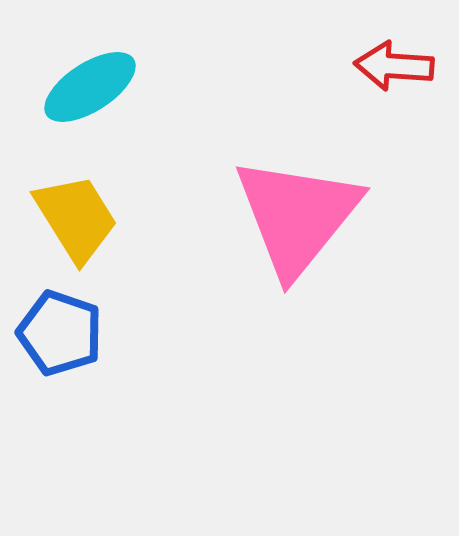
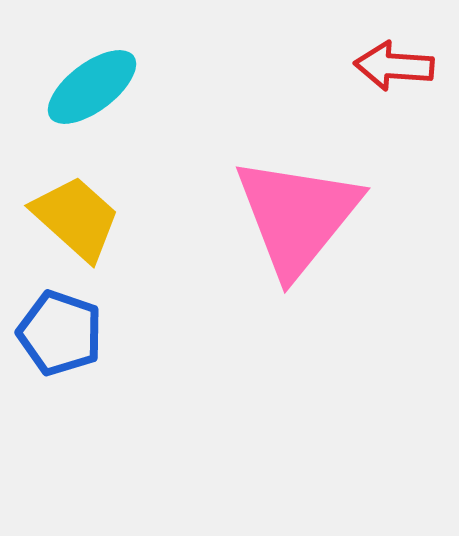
cyan ellipse: moved 2 px right; rotated 4 degrees counterclockwise
yellow trapezoid: rotated 16 degrees counterclockwise
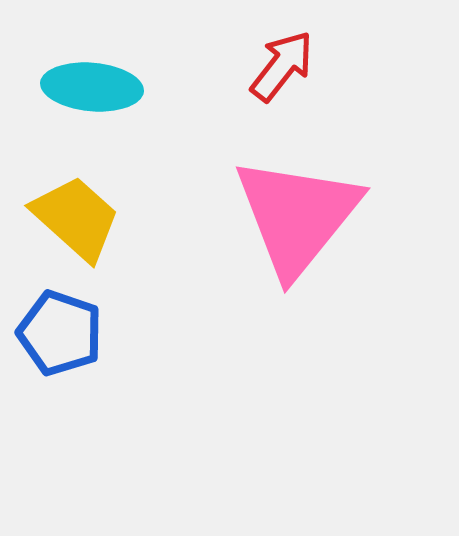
red arrow: moved 112 px left; rotated 124 degrees clockwise
cyan ellipse: rotated 42 degrees clockwise
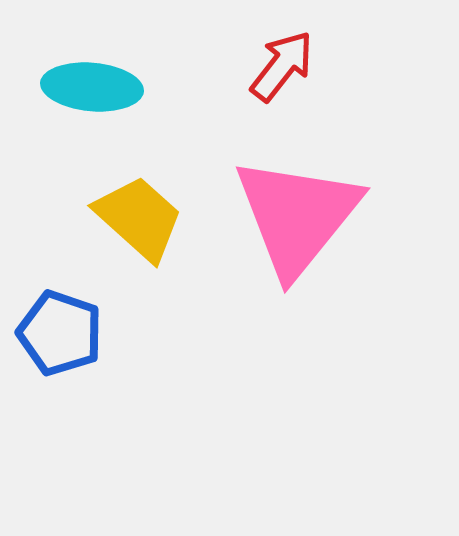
yellow trapezoid: moved 63 px right
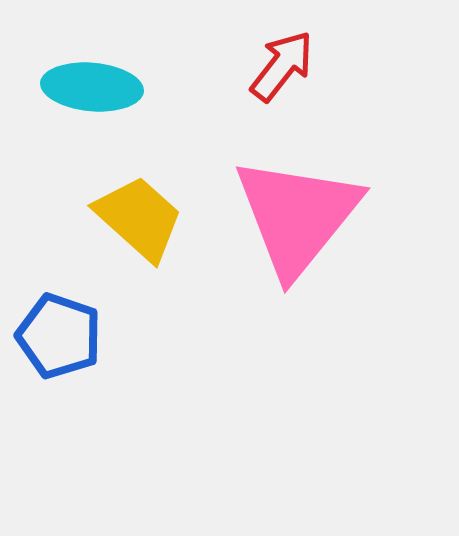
blue pentagon: moved 1 px left, 3 px down
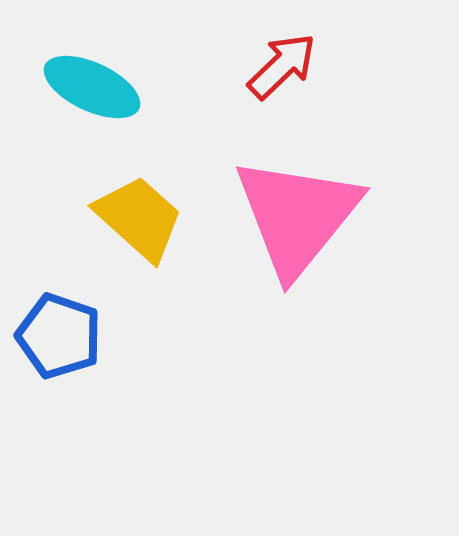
red arrow: rotated 8 degrees clockwise
cyan ellipse: rotated 20 degrees clockwise
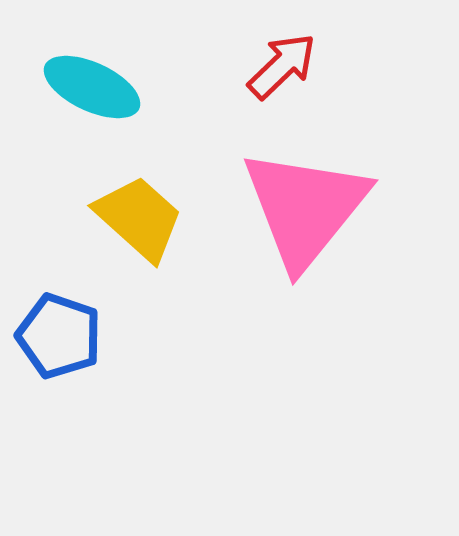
pink triangle: moved 8 px right, 8 px up
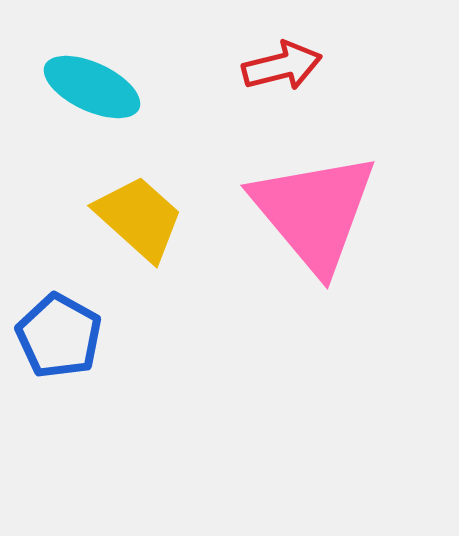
red arrow: rotated 30 degrees clockwise
pink triangle: moved 9 px right, 4 px down; rotated 19 degrees counterclockwise
blue pentagon: rotated 10 degrees clockwise
